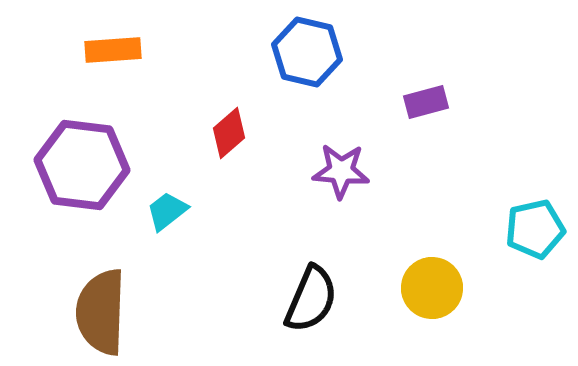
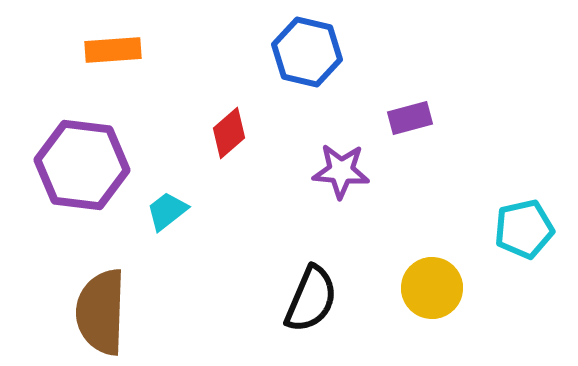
purple rectangle: moved 16 px left, 16 px down
cyan pentagon: moved 11 px left
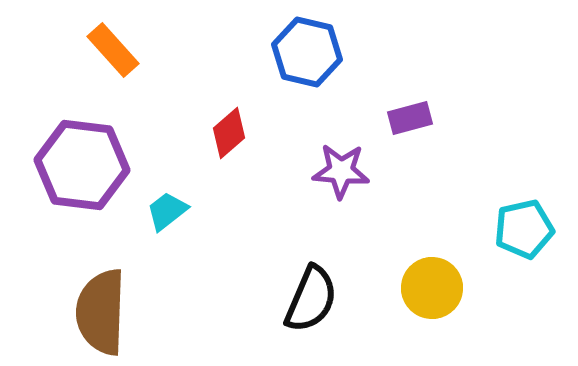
orange rectangle: rotated 52 degrees clockwise
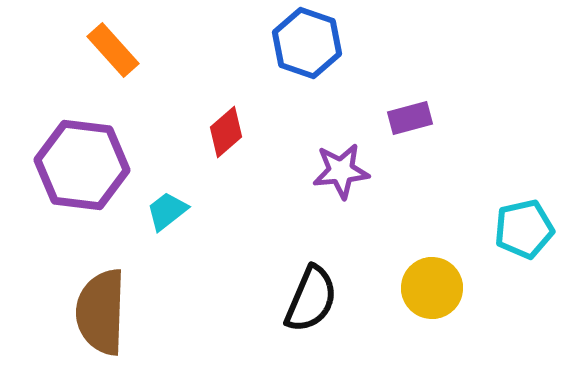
blue hexagon: moved 9 px up; rotated 6 degrees clockwise
red diamond: moved 3 px left, 1 px up
purple star: rotated 10 degrees counterclockwise
